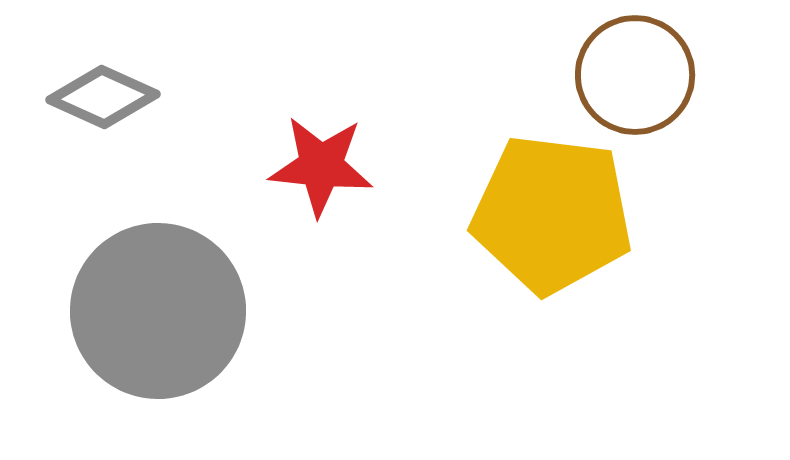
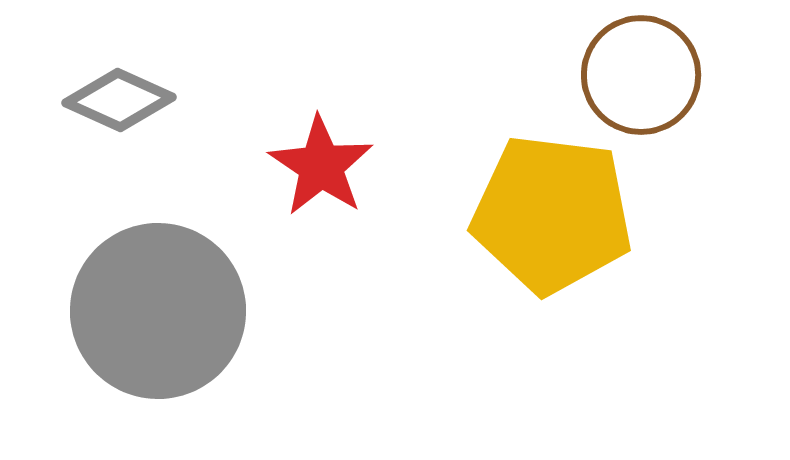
brown circle: moved 6 px right
gray diamond: moved 16 px right, 3 px down
red star: rotated 28 degrees clockwise
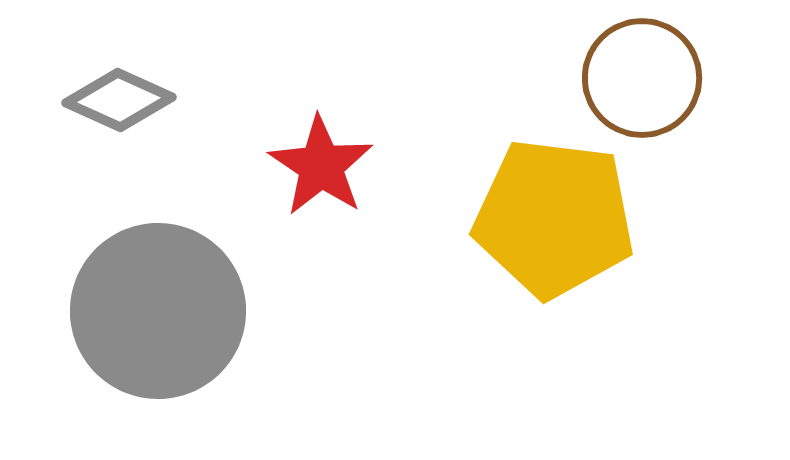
brown circle: moved 1 px right, 3 px down
yellow pentagon: moved 2 px right, 4 px down
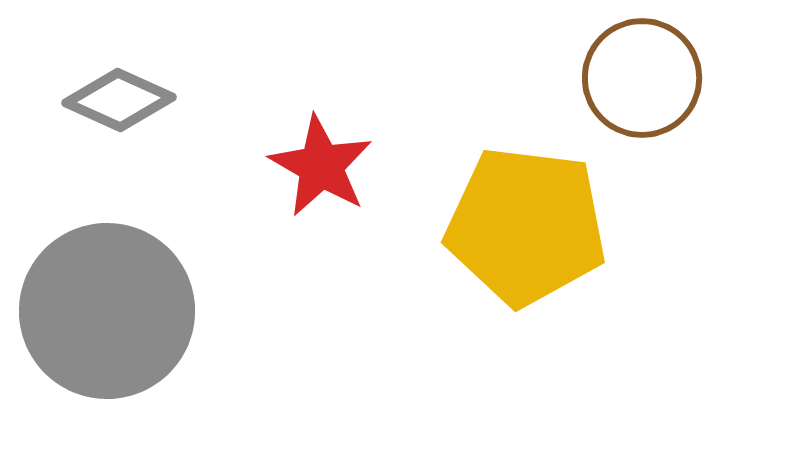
red star: rotated 4 degrees counterclockwise
yellow pentagon: moved 28 px left, 8 px down
gray circle: moved 51 px left
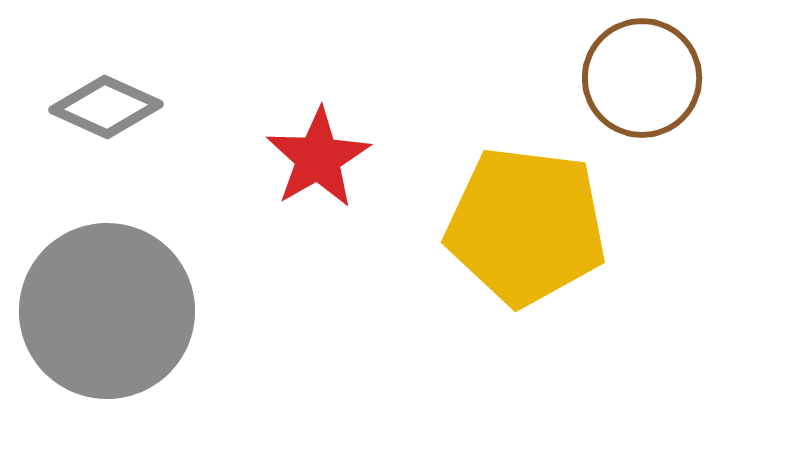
gray diamond: moved 13 px left, 7 px down
red star: moved 3 px left, 8 px up; rotated 12 degrees clockwise
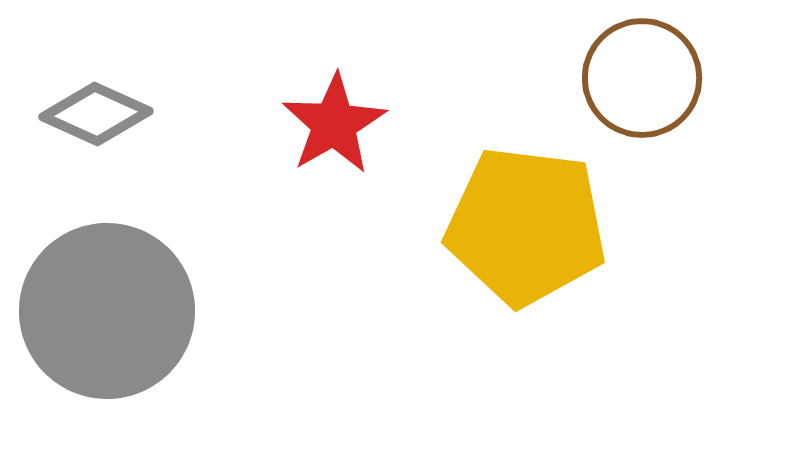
gray diamond: moved 10 px left, 7 px down
red star: moved 16 px right, 34 px up
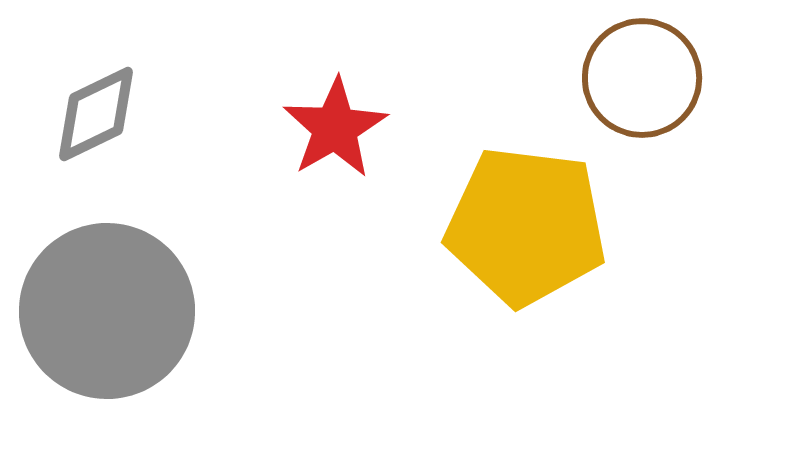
gray diamond: rotated 50 degrees counterclockwise
red star: moved 1 px right, 4 px down
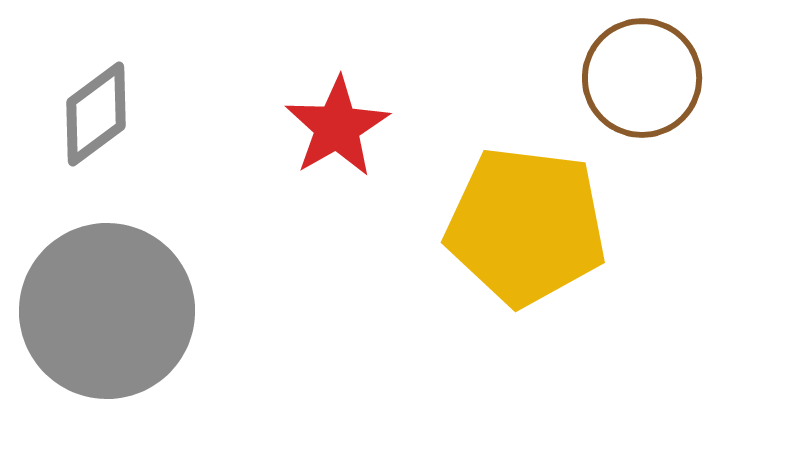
gray diamond: rotated 11 degrees counterclockwise
red star: moved 2 px right, 1 px up
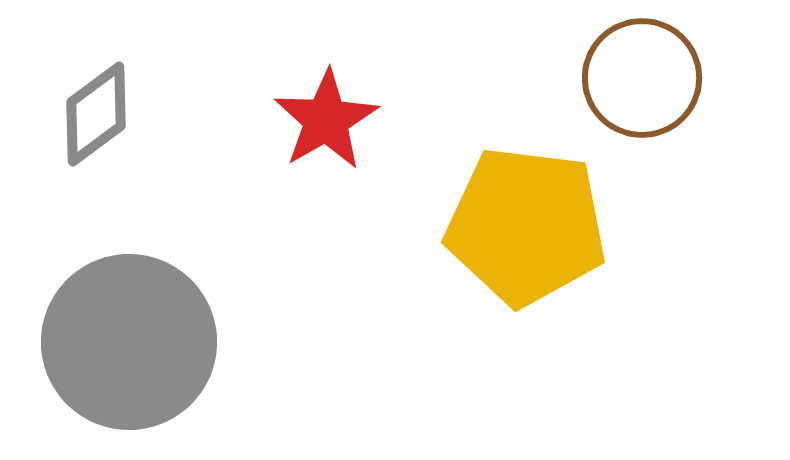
red star: moved 11 px left, 7 px up
gray circle: moved 22 px right, 31 px down
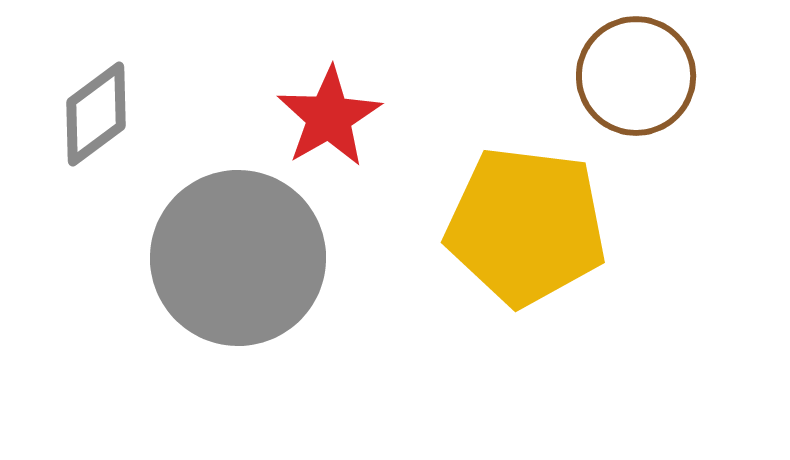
brown circle: moved 6 px left, 2 px up
red star: moved 3 px right, 3 px up
gray circle: moved 109 px right, 84 px up
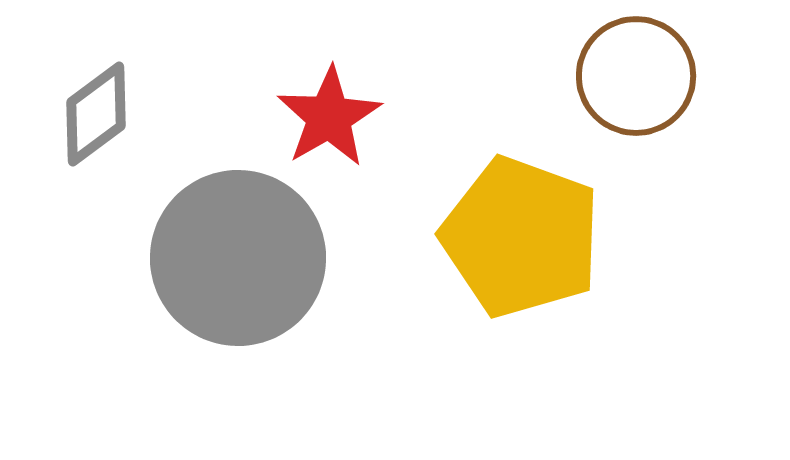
yellow pentagon: moved 5 px left, 11 px down; rotated 13 degrees clockwise
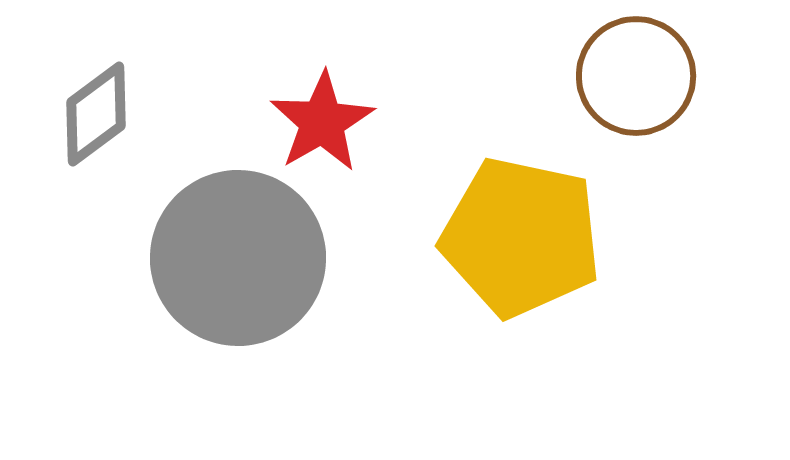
red star: moved 7 px left, 5 px down
yellow pentagon: rotated 8 degrees counterclockwise
